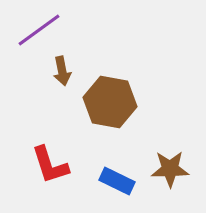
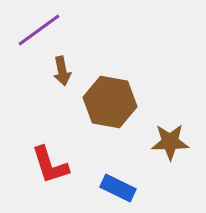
brown star: moved 27 px up
blue rectangle: moved 1 px right, 7 px down
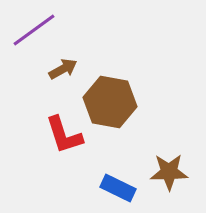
purple line: moved 5 px left
brown arrow: moved 1 px right, 2 px up; rotated 108 degrees counterclockwise
brown star: moved 1 px left, 30 px down
red L-shape: moved 14 px right, 30 px up
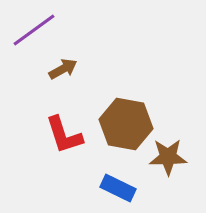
brown hexagon: moved 16 px right, 22 px down
brown star: moved 1 px left, 15 px up
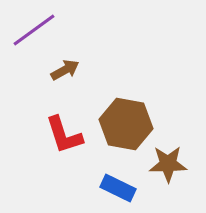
brown arrow: moved 2 px right, 1 px down
brown star: moved 7 px down
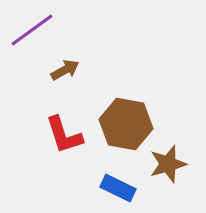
purple line: moved 2 px left
brown star: rotated 15 degrees counterclockwise
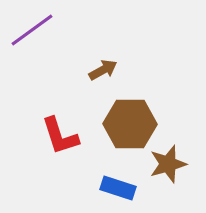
brown arrow: moved 38 px right
brown hexagon: moved 4 px right; rotated 9 degrees counterclockwise
red L-shape: moved 4 px left, 1 px down
blue rectangle: rotated 8 degrees counterclockwise
